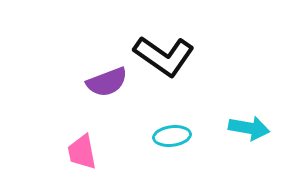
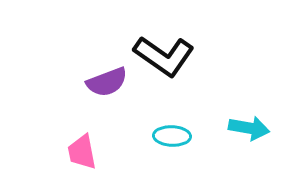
cyan ellipse: rotated 9 degrees clockwise
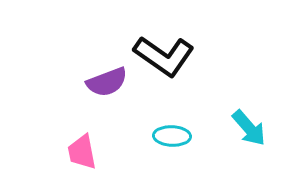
cyan arrow: rotated 39 degrees clockwise
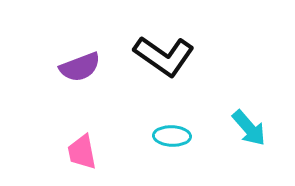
purple semicircle: moved 27 px left, 15 px up
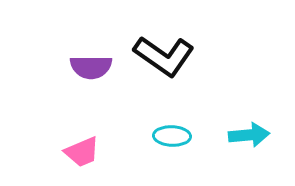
purple semicircle: moved 11 px right; rotated 21 degrees clockwise
cyan arrow: moved 7 px down; rotated 54 degrees counterclockwise
pink trapezoid: rotated 102 degrees counterclockwise
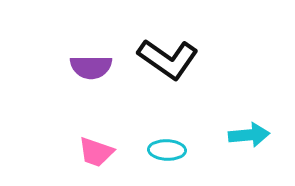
black L-shape: moved 4 px right, 3 px down
cyan ellipse: moved 5 px left, 14 px down
pink trapezoid: moved 14 px right; rotated 42 degrees clockwise
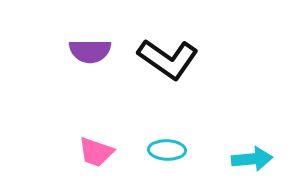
purple semicircle: moved 1 px left, 16 px up
cyan arrow: moved 3 px right, 24 px down
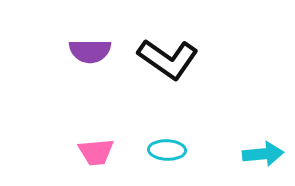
pink trapezoid: rotated 24 degrees counterclockwise
cyan arrow: moved 11 px right, 5 px up
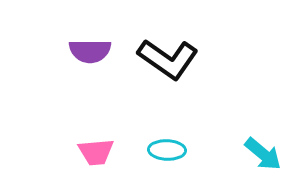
cyan arrow: rotated 45 degrees clockwise
